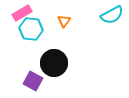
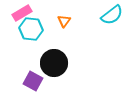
cyan semicircle: rotated 10 degrees counterclockwise
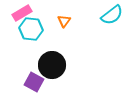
black circle: moved 2 px left, 2 px down
purple square: moved 1 px right, 1 px down
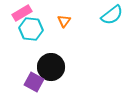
black circle: moved 1 px left, 2 px down
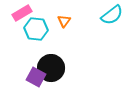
cyan hexagon: moved 5 px right
black circle: moved 1 px down
purple square: moved 2 px right, 5 px up
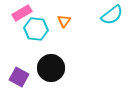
purple square: moved 17 px left
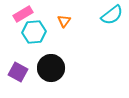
pink rectangle: moved 1 px right, 1 px down
cyan hexagon: moved 2 px left, 3 px down; rotated 10 degrees counterclockwise
purple square: moved 1 px left, 5 px up
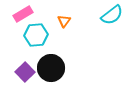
cyan hexagon: moved 2 px right, 3 px down
purple square: moved 7 px right; rotated 18 degrees clockwise
